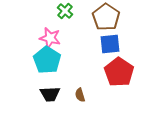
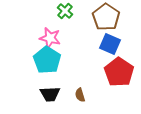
blue square: rotated 30 degrees clockwise
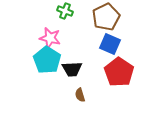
green cross: rotated 21 degrees counterclockwise
brown pentagon: rotated 12 degrees clockwise
black trapezoid: moved 22 px right, 25 px up
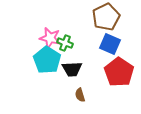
green cross: moved 32 px down
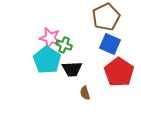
green cross: moved 1 px left, 2 px down
brown semicircle: moved 5 px right, 2 px up
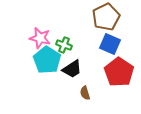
pink star: moved 10 px left
black trapezoid: rotated 30 degrees counterclockwise
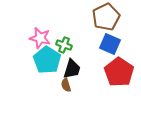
black trapezoid: rotated 40 degrees counterclockwise
brown semicircle: moved 19 px left, 8 px up
